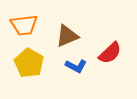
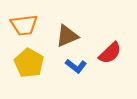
blue L-shape: rotated 10 degrees clockwise
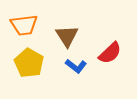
brown triangle: rotated 40 degrees counterclockwise
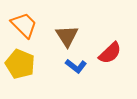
orange trapezoid: rotated 128 degrees counterclockwise
yellow pentagon: moved 9 px left, 1 px down; rotated 8 degrees counterclockwise
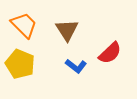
brown triangle: moved 6 px up
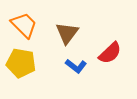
brown triangle: moved 3 px down; rotated 10 degrees clockwise
yellow pentagon: moved 1 px right, 1 px up; rotated 12 degrees counterclockwise
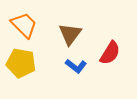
brown triangle: moved 3 px right, 1 px down
red semicircle: rotated 15 degrees counterclockwise
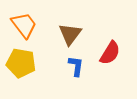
orange trapezoid: rotated 8 degrees clockwise
blue L-shape: rotated 120 degrees counterclockwise
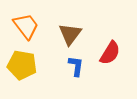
orange trapezoid: moved 2 px right, 1 px down
yellow pentagon: moved 1 px right, 2 px down
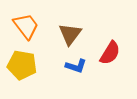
blue L-shape: rotated 100 degrees clockwise
